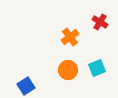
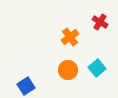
cyan square: rotated 18 degrees counterclockwise
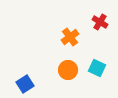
cyan square: rotated 24 degrees counterclockwise
blue square: moved 1 px left, 2 px up
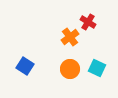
red cross: moved 12 px left
orange circle: moved 2 px right, 1 px up
blue square: moved 18 px up; rotated 24 degrees counterclockwise
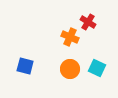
orange cross: rotated 30 degrees counterclockwise
blue square: rotated 18 degrees counterclockwise
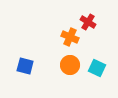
orange circle: moved 4 px up
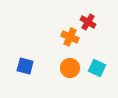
orange circle: moved 3 px down
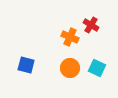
red cross: moved 3 px right, 3 px down
blue square: moved 1 px right, 1 px up
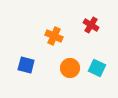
orange cross: moved 16 px left, 1 px up
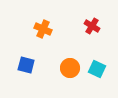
red cross: moved 1 px right, 1 px down
orange cross: moved 11 px left, 7 px up
cyan square: moved 1 px down
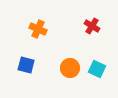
orange cross: moved 5 px left
